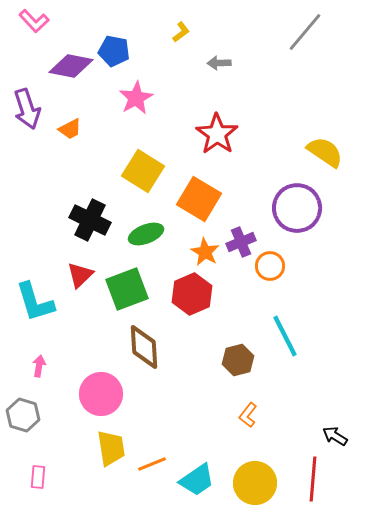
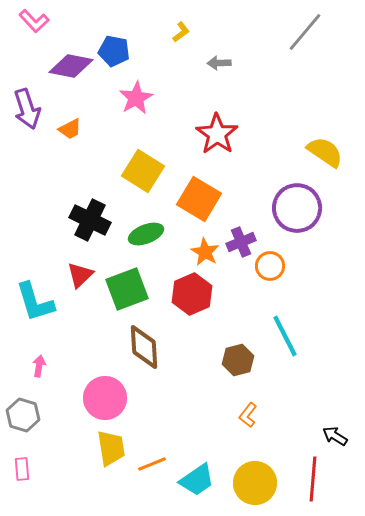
pink circle: moved 4 px right, 4 px down
pink rectangle: moved 16 px left, 8 px up; rotated 10 degrees counterclockwise
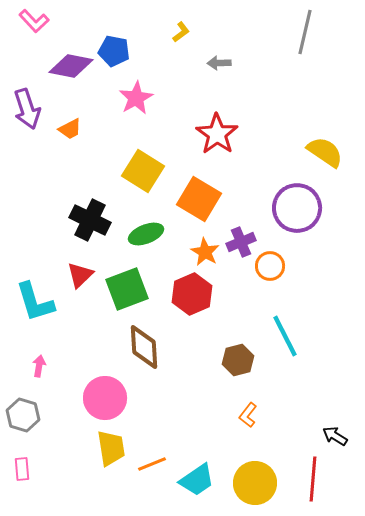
gray line: rotated 27 degrees counterclockwise
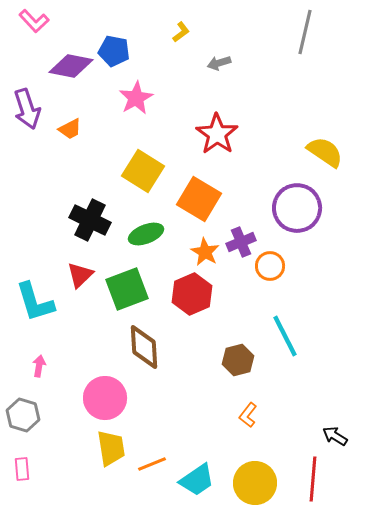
gray arrow: rotated 15 degrees counterclockwise
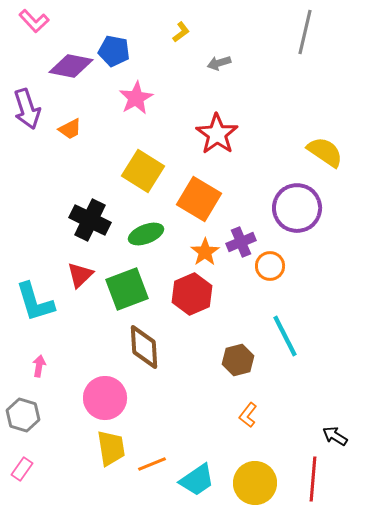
orange star: rotated 8 degrees clockwise
pink rectangle: rotated 40 degrees clockwise
